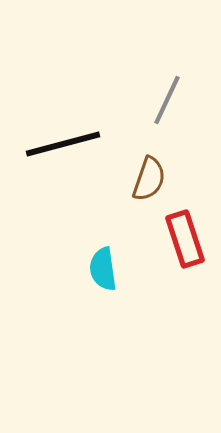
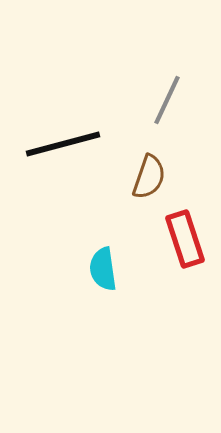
brown semicircle: moved 2 px up
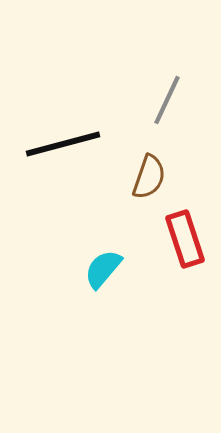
cyan semicircle: rotated 48 degrees clockwise
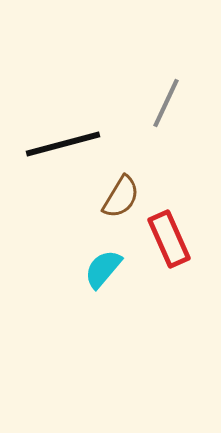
gray line: moved 1 px left, 3 px down
brown semicircle: moved 28 px left, 20 px down; rotated 12 degrees clockwise
red rectangle: moved 16 px left; rotated 6 degrees counterclockwise
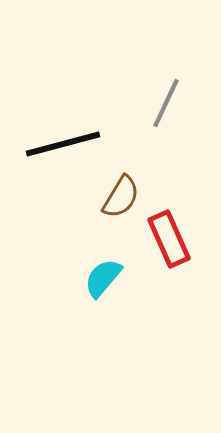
cyan semicircle: moved 9 px down
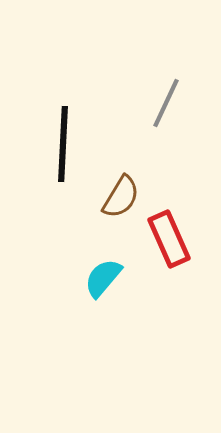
black line: rotated 72 degrees counterclockwise
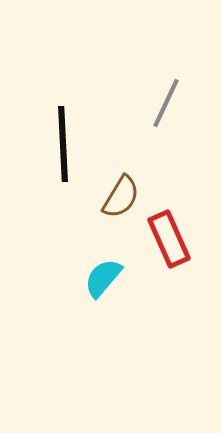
black line: rotated 6 degrees counterclockwise
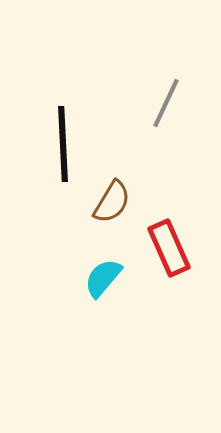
brown semicircle: moved 9 px left, 5 px down
red rectangle: moved 9 px down
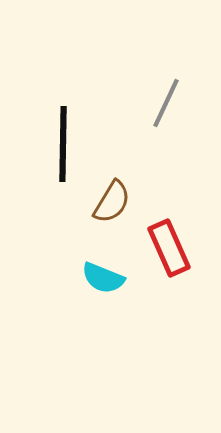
black line: rotated 4 degrees clockwise
cyan semicircle: rotated 108 degrees counterclockwise
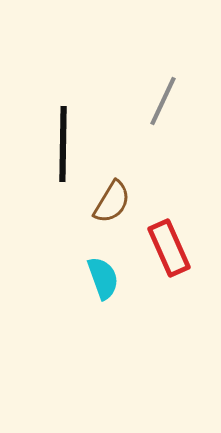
gray line: moved 3 px left, 2 px up
cyan semicircle: rotated 132 degrees counterclockwise
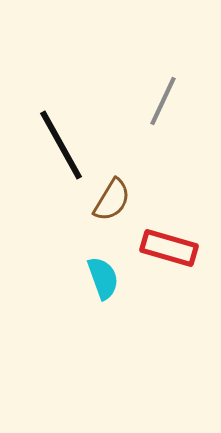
black line: moved 2 px left, 1 px down; rotated 30 degrees counterclockwise
brown semicircle: moved 2 px up
red rectangle: rotated 50 degrees counterclockwise
